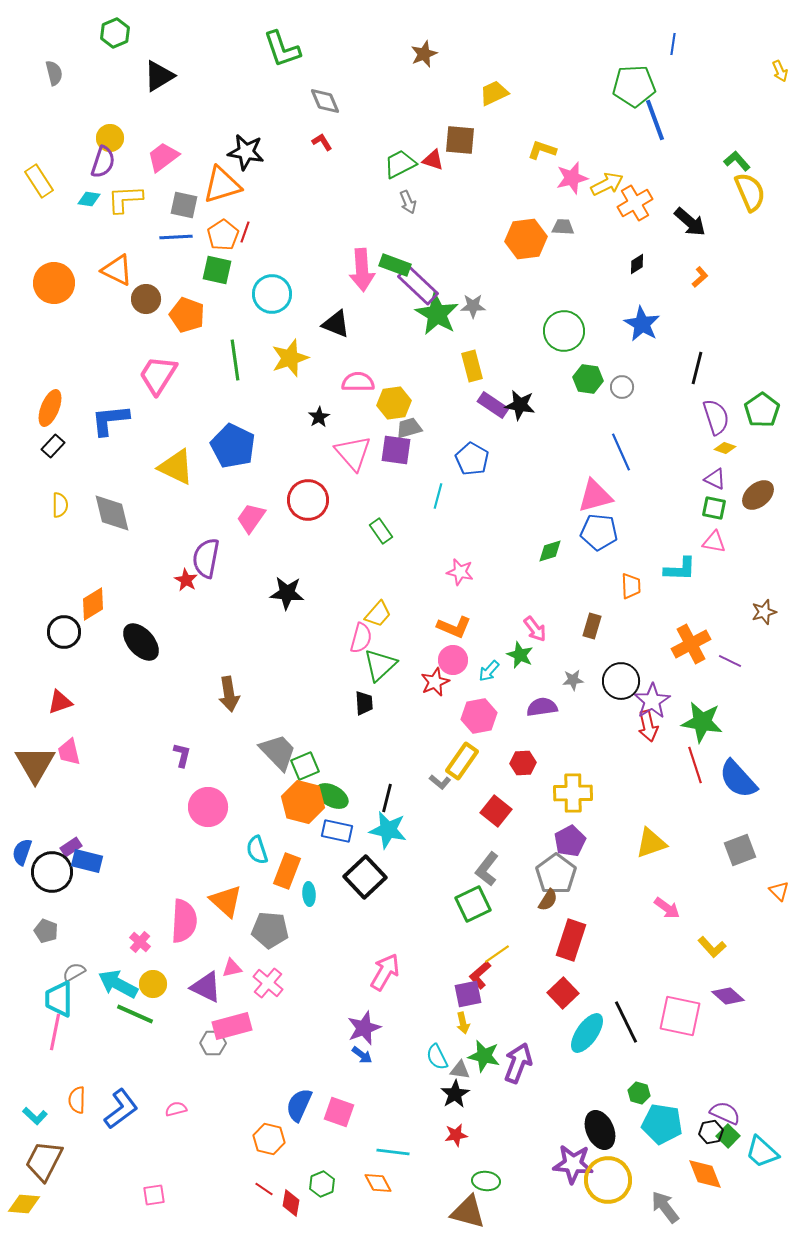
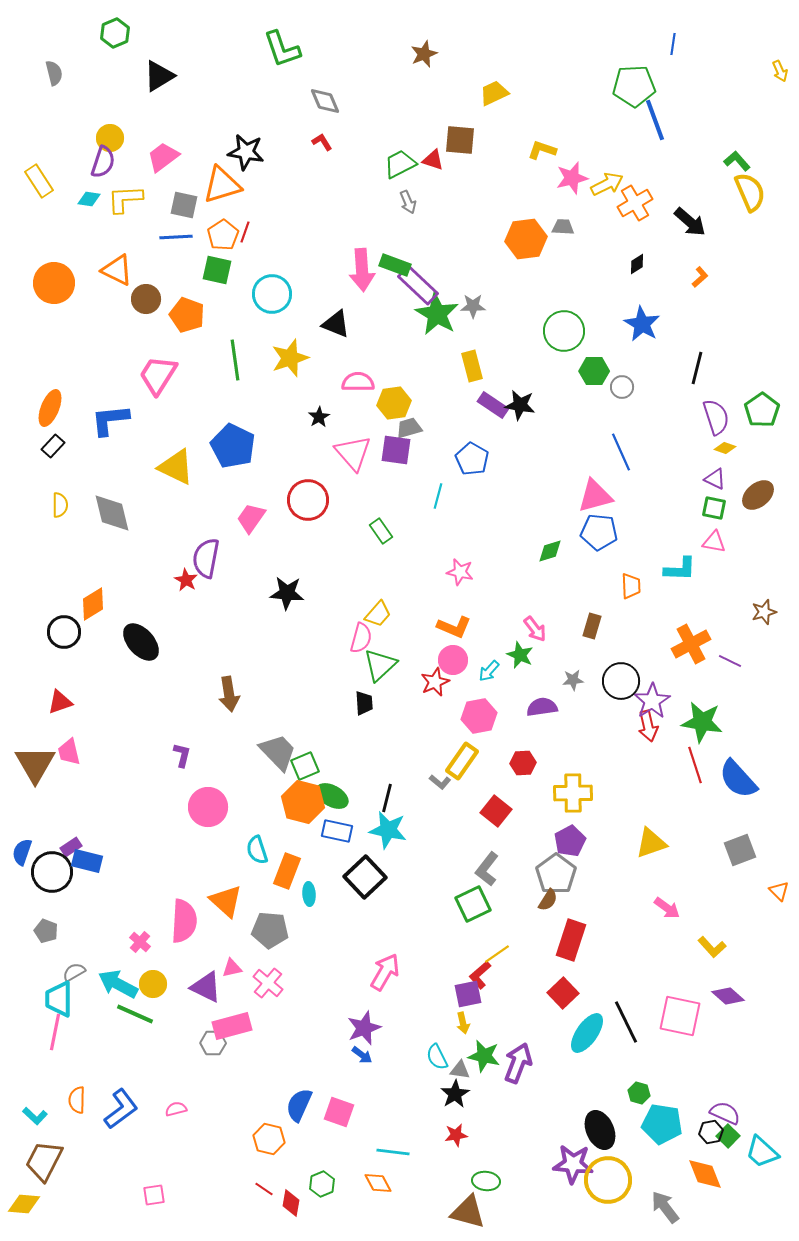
green hexagon at (588, 379): moved 6 px right, 8 px up; rotated 8 degrees counterclockwise
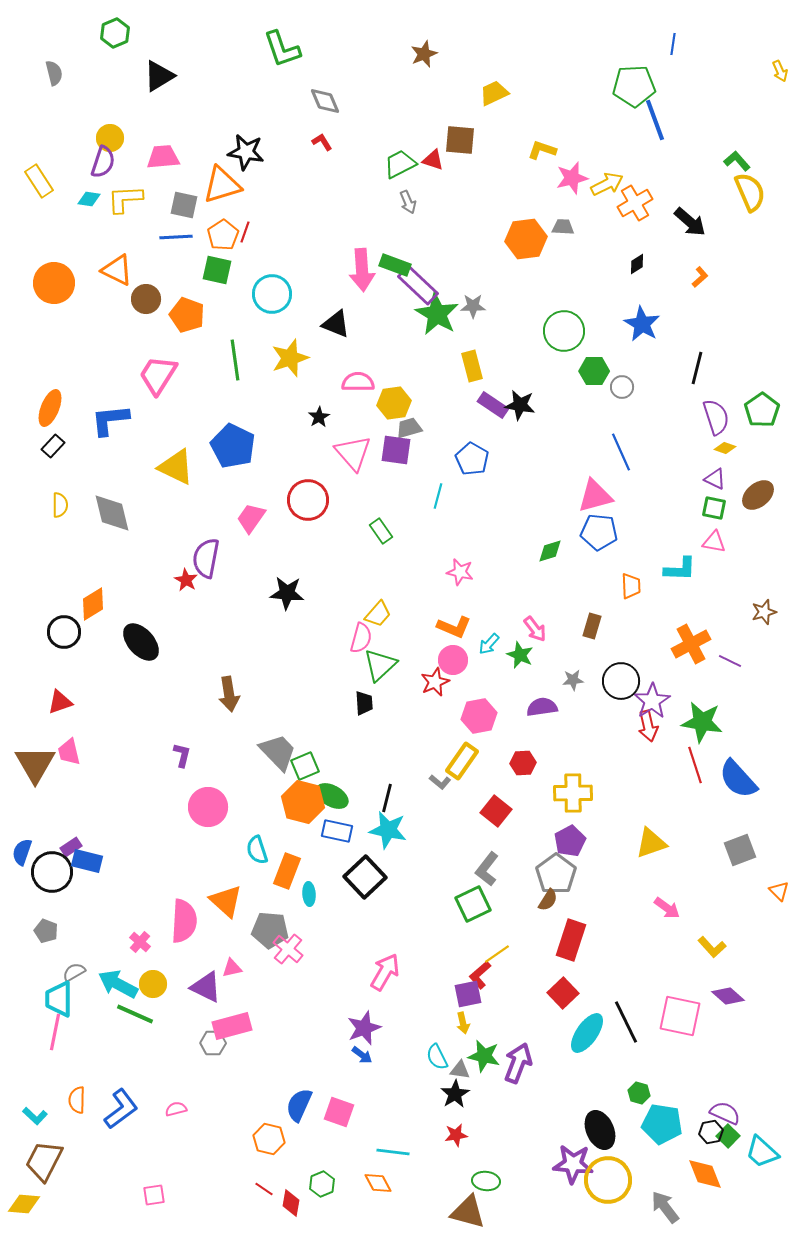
pink trapezoid at (163, 157): rotated 32 degrees clockwise
cyan arrow at (489, 671): moved 27 px up
pink cross at (268, 983): moved 20 px right, 34 px up
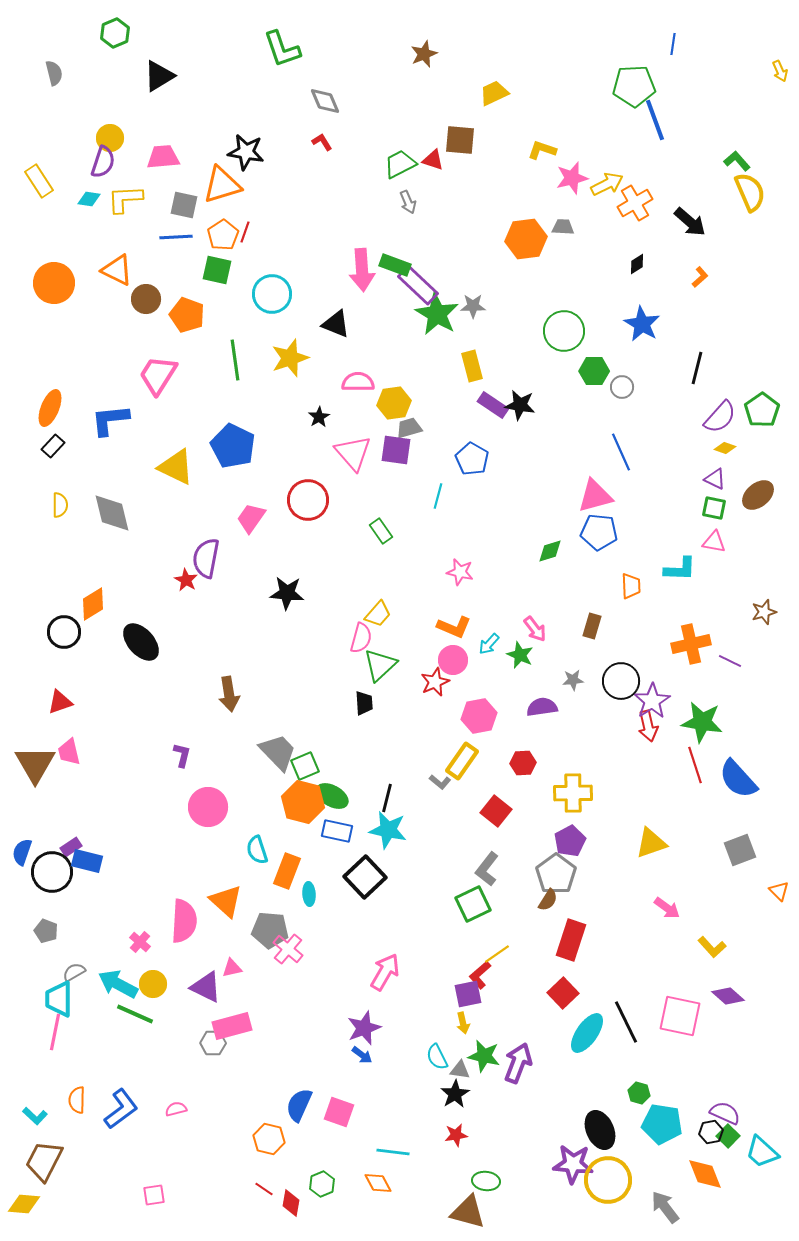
purple semicircle at (716, 417): moved 4 px right; rotated 60 degrees clockwise
orange cross at (691, 644): rotated 15 degrees clockwise
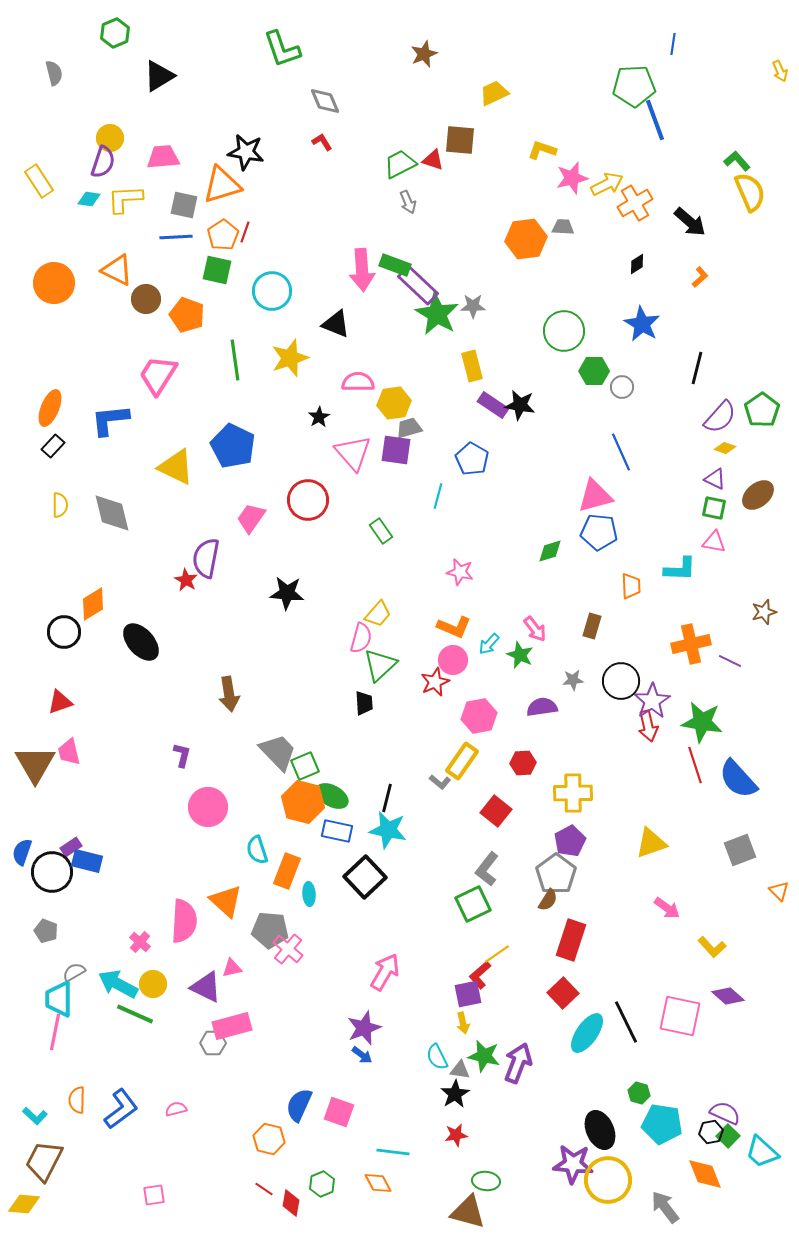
cyan circle at (272, 294): moved 3 px up
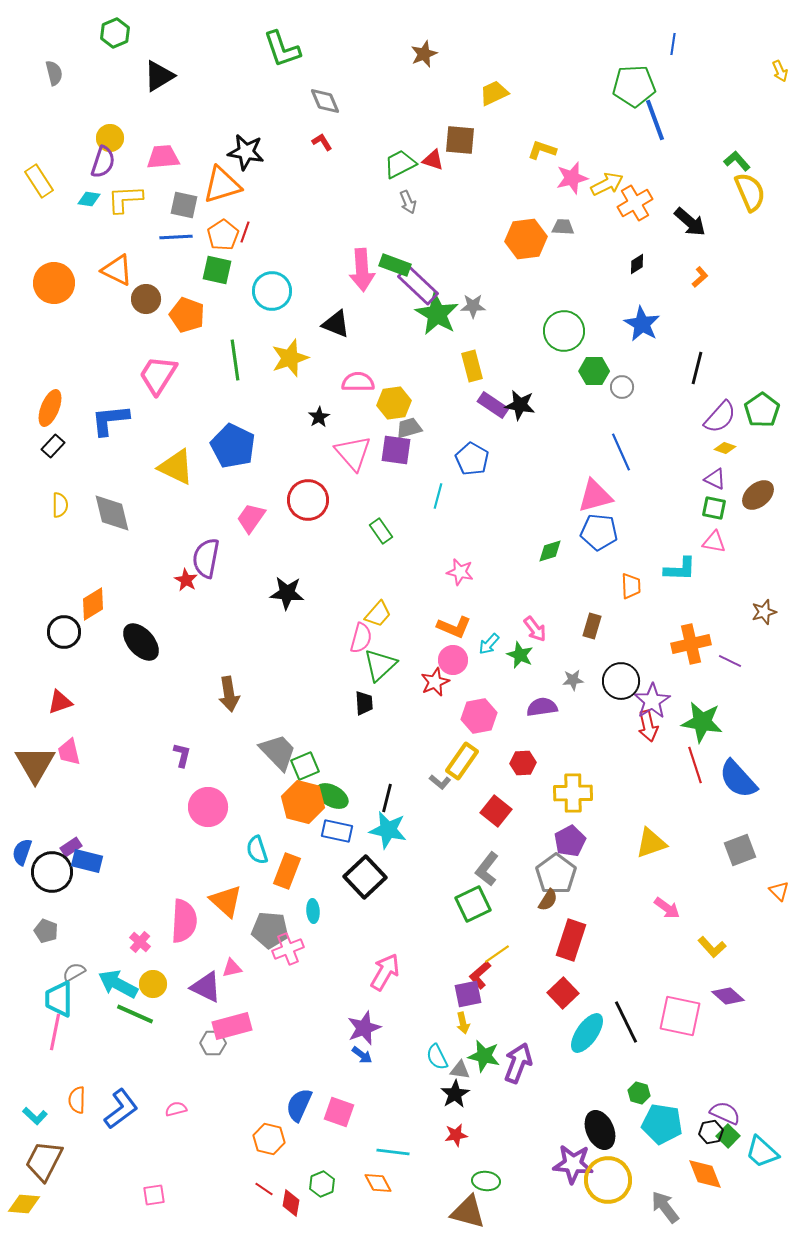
cyan ellipse at (309, 894): moved 4 px right, 17 px down
pink cross at (288, 949): rotated 28 degrees clockwise
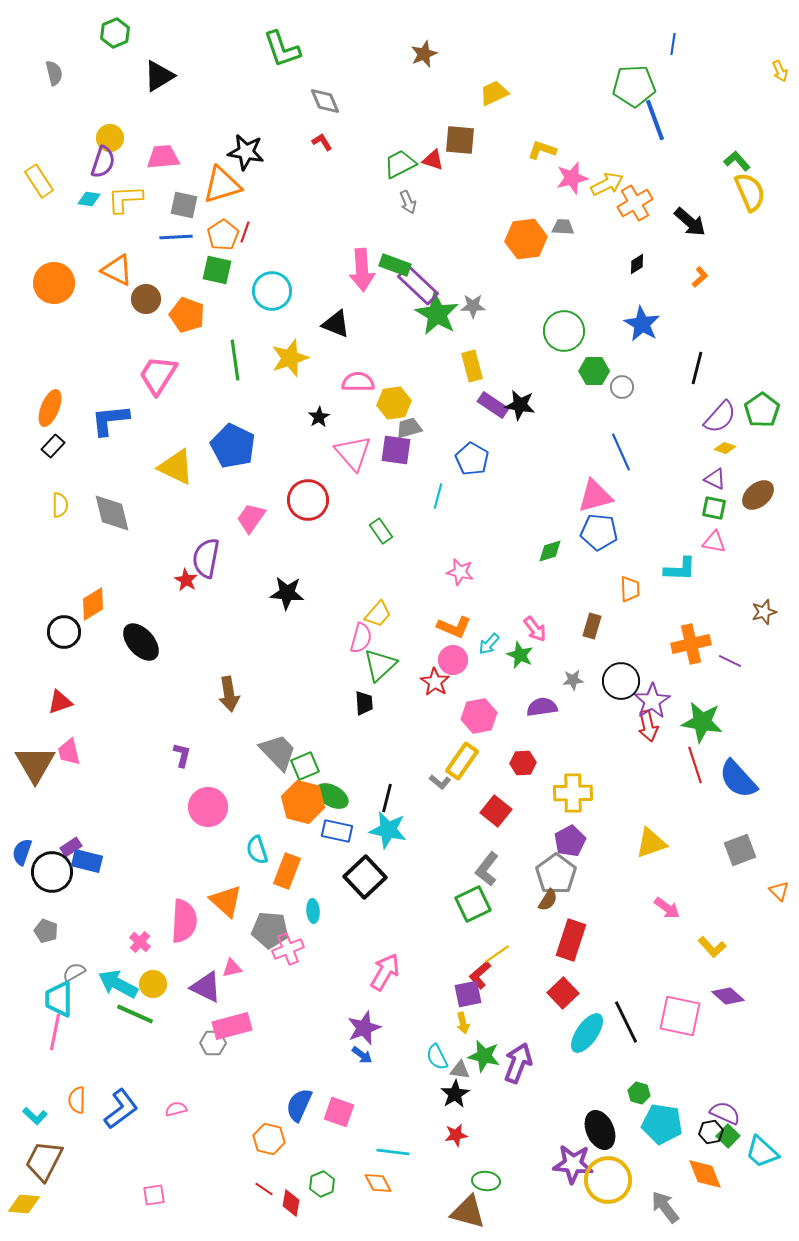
orange trapezoid at (631, 586): moved 1 px left, 3 px down
red star at (435, 682): rotated 16 degrees counterclockwise
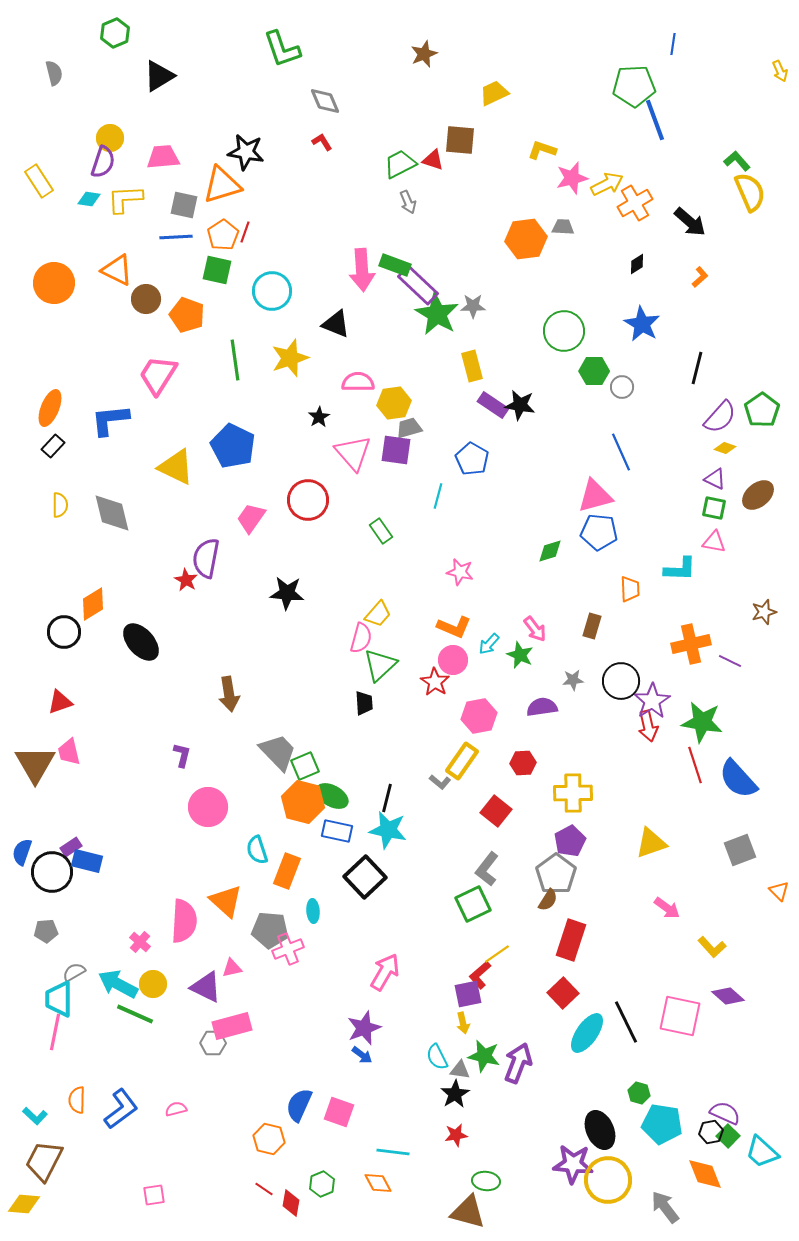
gray pentagon at (46, 931): rotated 25 degrees counterclockwise
